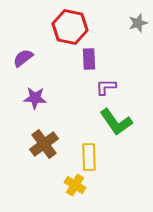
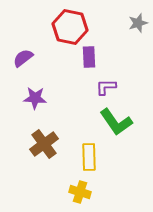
purple rectangle: moved 2 px up
yellow cross: moved 5 px right, 7 px down; rotated 15 degrees counterclockwise
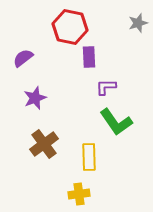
purple star: rotated 25 degrees counterclockwise
yellow cross: moved 1 px left, 2 px down; rotated 25 degrees counterclockwise
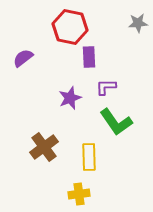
gray star: rotated 12 degrees clockwise
purple star: moved 35 px right
brown cross: moved 3 px down
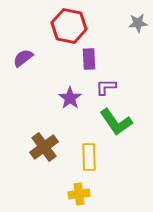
red hexagon: moved 1 px left, 1 px up
purple rectangle: moved 2 px down
purple star: rotated 15 degrees counterclockwise
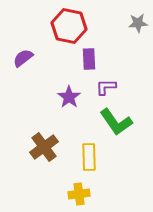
purple star: moved 1 px left, 1 px up
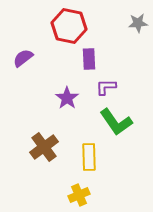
purple star: moved 2 px left, 1 px down
yellow cross: moved 1 px down; rotated 15 degrees counterclockwise
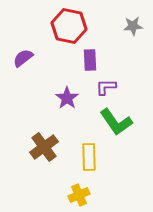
gray star: moved 5 px left, 3 px down
purple rectangle: moved 1 px right, 1 px down
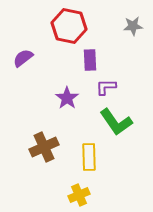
brown cross: rotated 12 degrees clockwise
